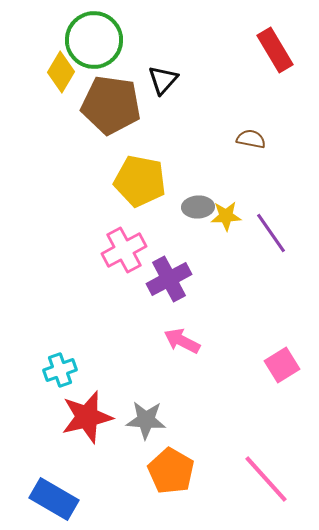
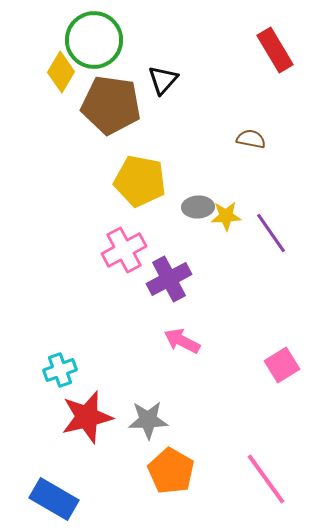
gray star: moved 2 px right; rotated 6 degrees counterclockwise
pink line: rotated 6 degrees clockwise
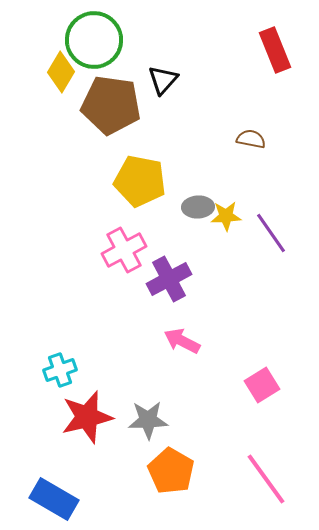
red rectangle: rotated 9 degrees clockwise
pink square: moved 20 px left, 20 px down
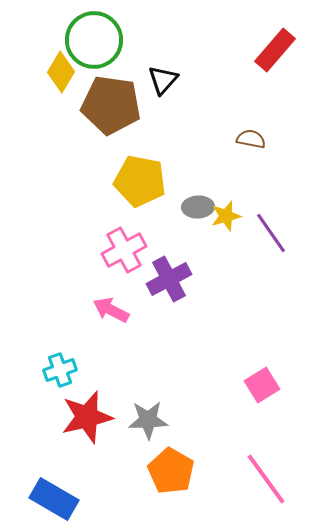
red rectangle: rotated 63 degrees clockwise
yellow star: rotated 12 degrees counterclockwise
pink arrow: moved 71 px left, 31 px up
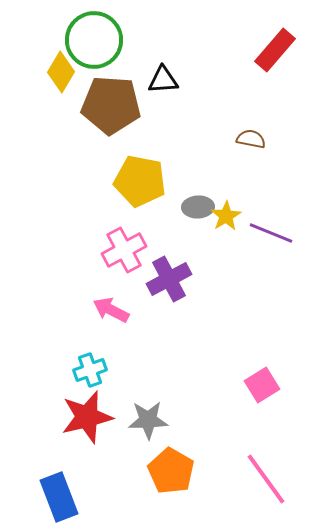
black triangle: rotated 44 degrees clockwise
brown pentagon: rotated 4 degrees counterclockwise
yellow star: rotated 16 degrees counterclockwise
purple line: rotated 33 degrees counterclockwise
cyan cross: moved 30 px right
blue rectangle: moved 5 px right, 2 px up; rotated 39 degrees clockwise
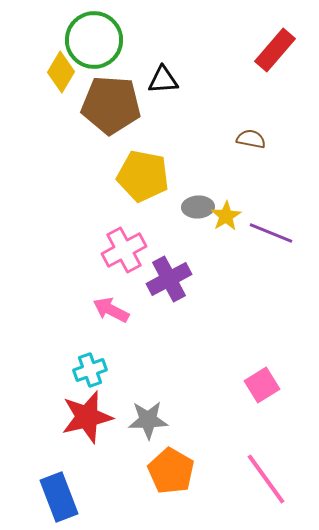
yellow pentagon: moved 3 px right, 5 px up
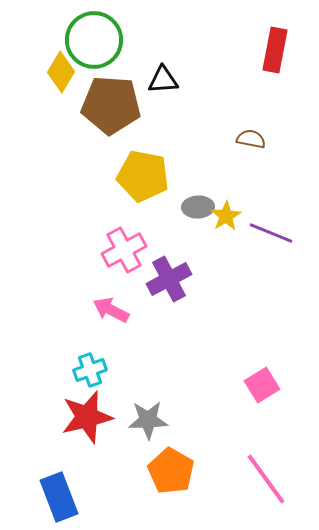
red rectangle: rotated 30 degrees counterclockwise
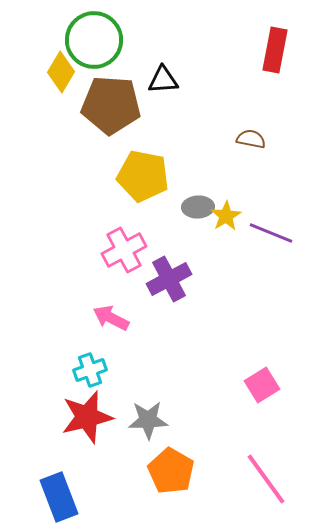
pink arrow: moved 8 px down
